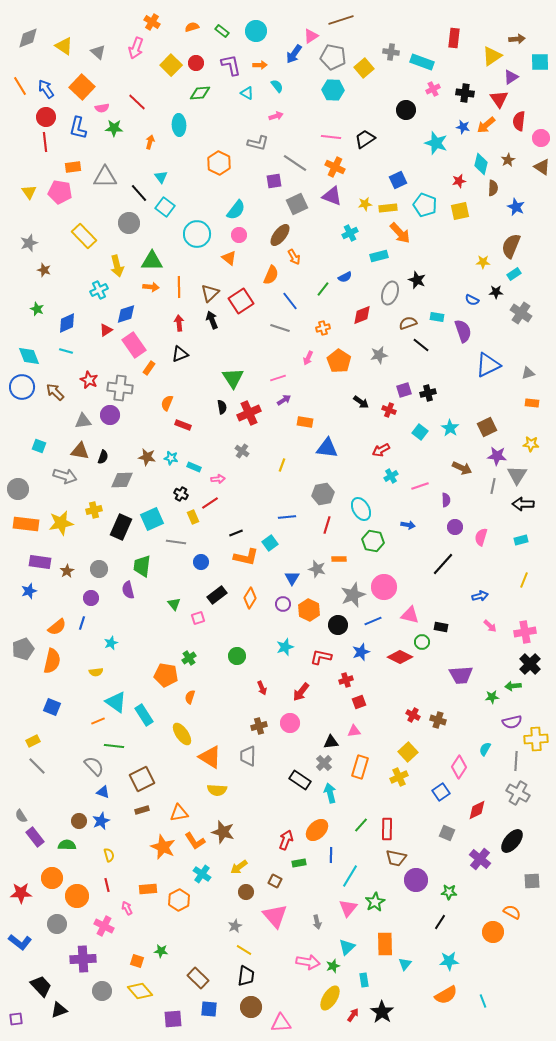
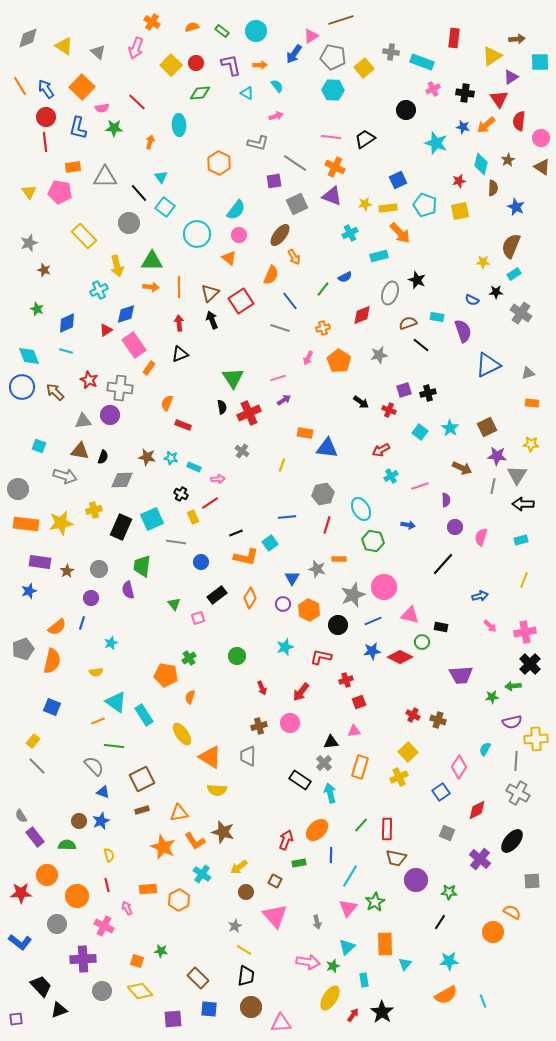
orange rectangle at (305, 422): moved 11 px down
blue star at (361, 652): moved 11 px right, 1 px up; rotated 12 degrees clockwise
yellow rectangle at (33, 741): rotated 24 degrees counterclockwise
orange circle at (52, 878): moved 5 px left, 3 px up
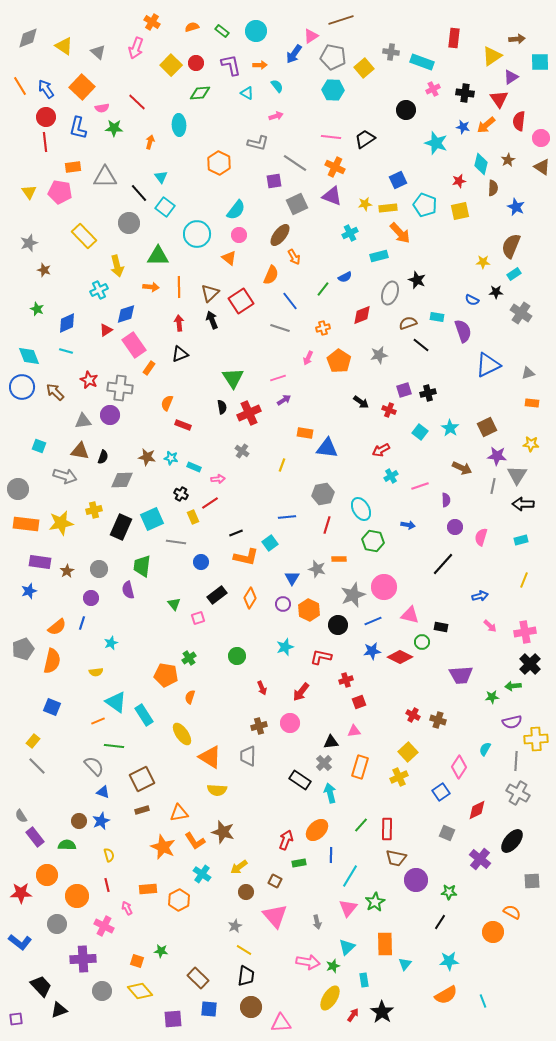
green triangle at (152, 261): moved 6 px right, 5 px up
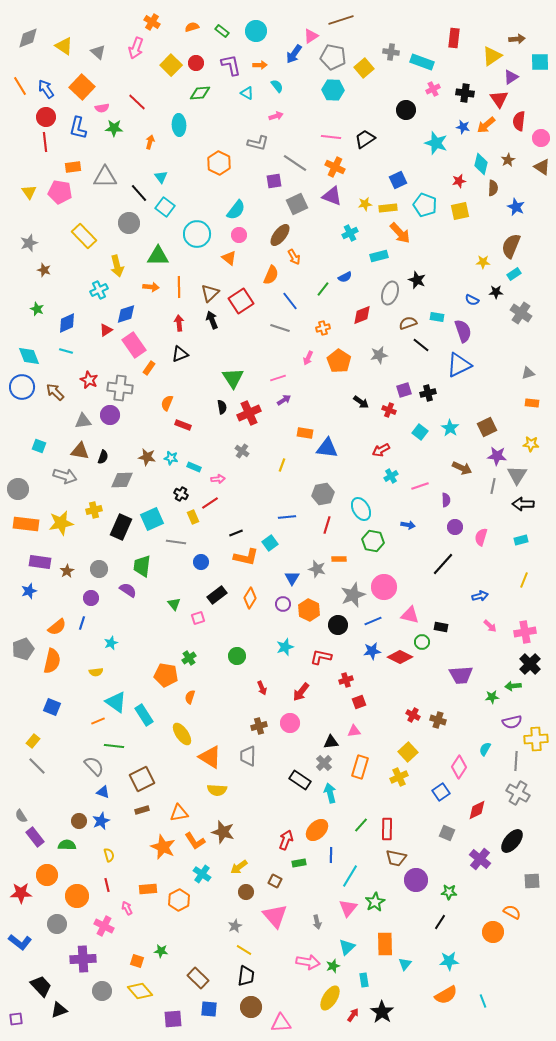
blue triangle at (488, 365): moved 29 px left
purple semicircle at (128, 590): rotated 138 degrees clockwise
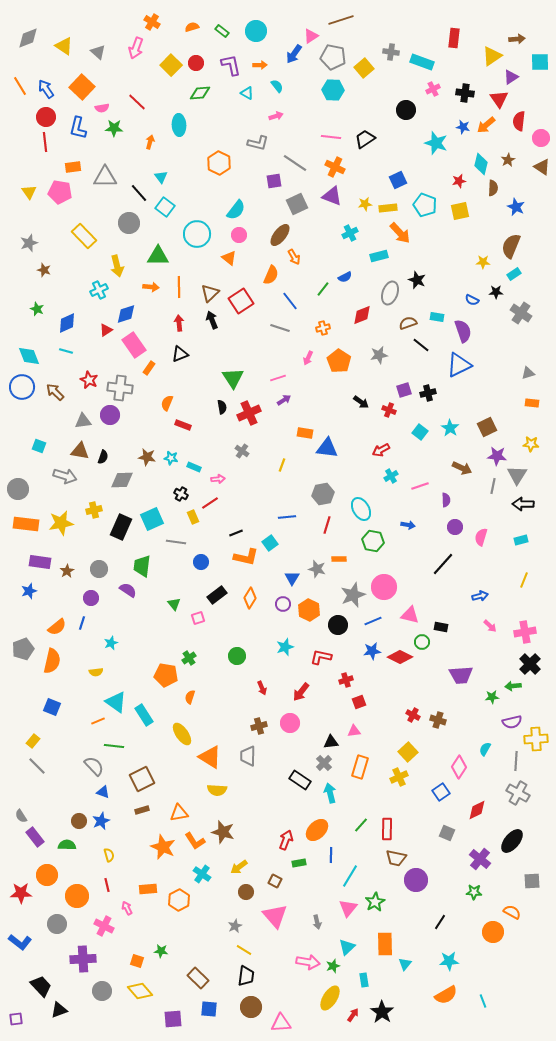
green star at (449, 892): moved 25 px right
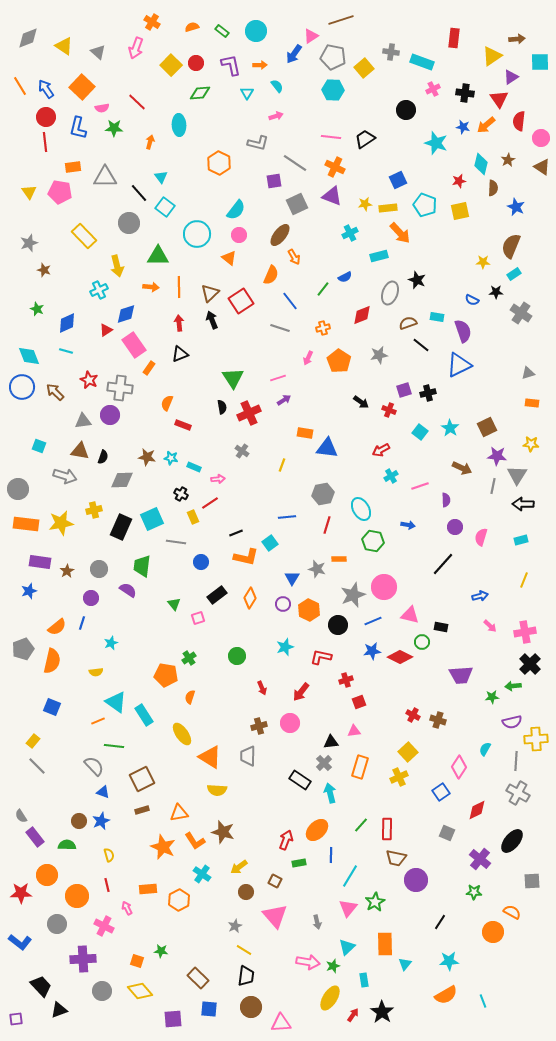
cyan triangle at (247, 93): rotated 32 degrees clockwise
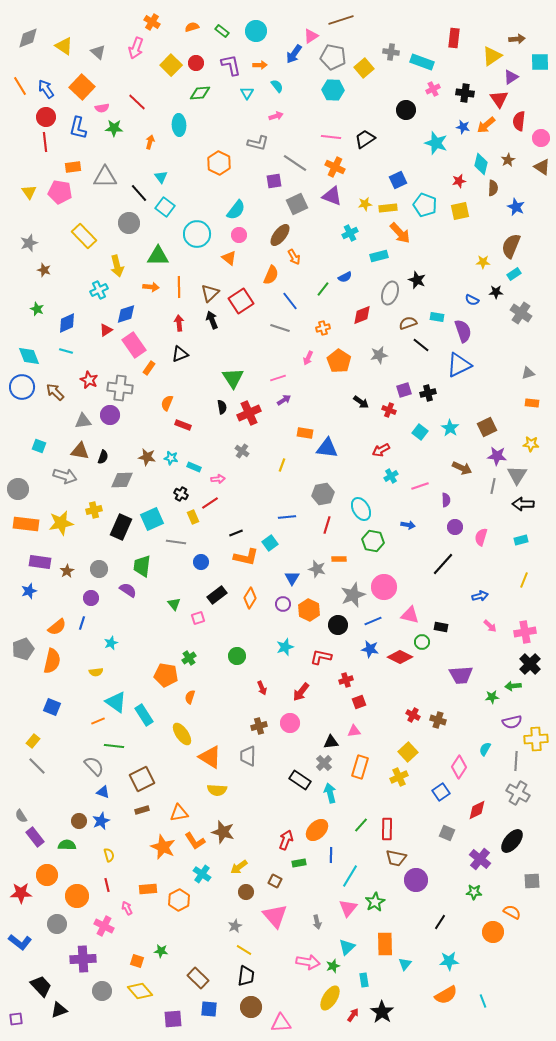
blue star at (372, 651): moved 2 px left, 2 px up; rotated 18 degrees clockwise
